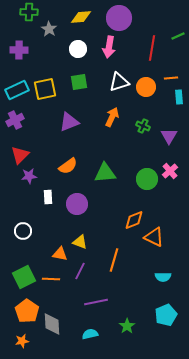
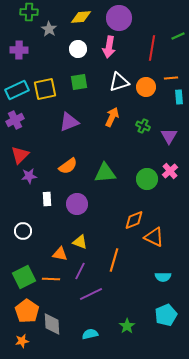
white rectangle at (48, 197): moved 1 px left, 2 px down
purple line at (96, 302): moved 5 px left, 8 px up; rotated 15 degrees counterclockwise
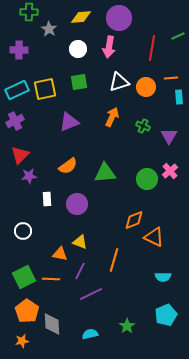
purple cross at (15, 120): moved 1 px down
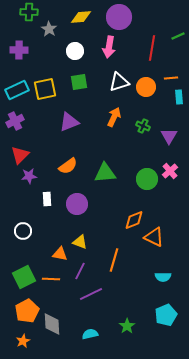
purple circle at (119, 18): moved 1 px up
white circle at (78, 49): moved 3 px left, 2 px down
orange arrow at (112, 117): moved 2 px right
orange pentagon at (27, 311): rotated 10 degrees clockwise
orange star at (22, 341): moved 1 px right; rotated 16 degrees counterclockwise
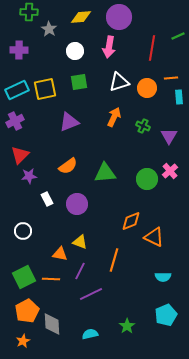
orange circle at (146, 87): moved 1 px right, 1 px down
white rectangle at (47, 199): rotated 24 degrees counterclockwise
orange diamond at (134, 220): moved 3 px left, 1 px down
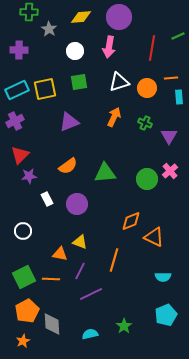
green cross at (143, 126): moved 2 px right, 3 px up
green star at (127, 326): moved 3 px left
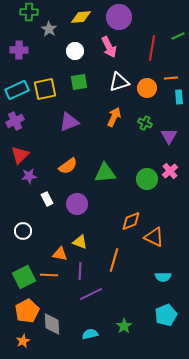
pink arrow at (109, 47): rotated 35 degrees counterclockwise
purple line at (80, 271): rotated 24 degrees counterclockwise
orange line at (51, 279): moved 2 px left, 4 px up
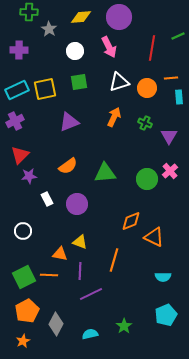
gray diamond at (52, 324): moved 4 px right; rotated 30 degrees clockwise
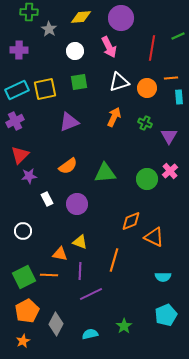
purple circle at (119, 17): moved 2 px right, 1 px down
